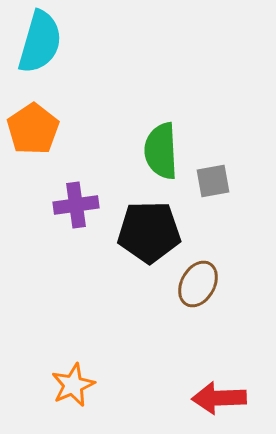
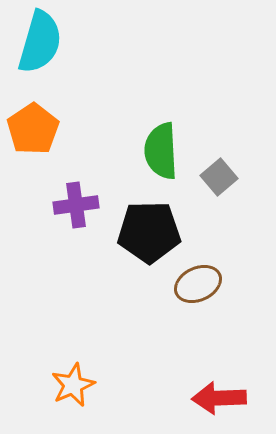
gray square: moved 6 px right, 4 px up; rotated 30 degrees counterclockwise
brown ellipse: rotated 36 degrees clockwise
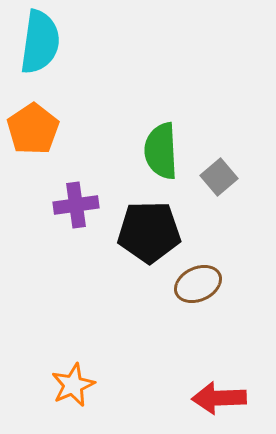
cyan semicircle: rotated 8 degrees counterclockwise
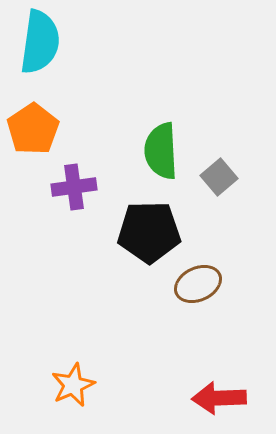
purple cross: moved 2 px left, 18 px up
